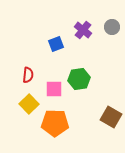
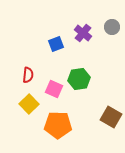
purple cross: moved 3 px down
pink square: rotated 24 degrees clockwise
orange pentagon: moved 3 px right, 2 px down
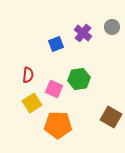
yellow square: moved 3 px right, 1 px up; rotated 12 degrees clockwise
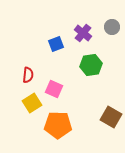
green hexagon: moved 12 px right, 14 px up
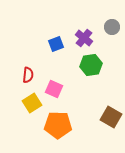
purple cross: moved 1 px right, 5 px down
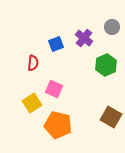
green hexagon: moved 15 px right; rotated 15 degrees counterclockwise
red semicircle: moved 5 px right, 12 px up
orange pentagon: rotated 12 degrees clockwise
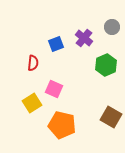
orange pentagon: moved 4 px right
